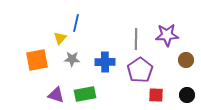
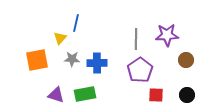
blue cross: moved 8 px left, 1 px down
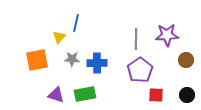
yellow triangle: moved 1 px left, 1 px up
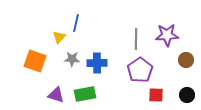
orange square: moved 2 px left, 1 px down; rotated 30 degrees clockwise
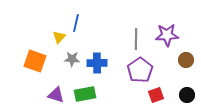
red square: rotated 21 degrees counterclockwise
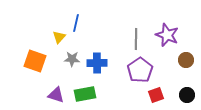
purple star: rotated 25 degrees clockwise
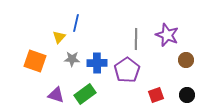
purple pentagon: moved 13 px left
green rectangle: rotated 25 degrees counterclockwise
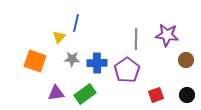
purple star: rotated 15 degrees counterclockwise
purple triangle: moved 2 px up; rotated 24 degrees counterclockwise
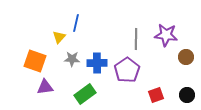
purple star: moved 1 px left
brown circle: moved 3 px up
purple triangle: moved 11 px left, 6 px up
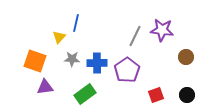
purple star: moved 4 px left, 5 px up
gray line: moved 1 px left, 3 px up; rotated 25 degrees clockwise
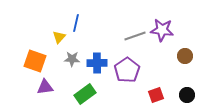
gray line: rotated 45 degrees clockwise
brown circle: moved 1 px left, 1 px up
